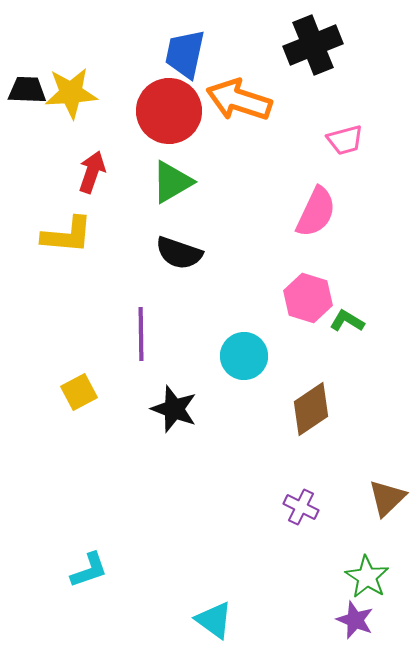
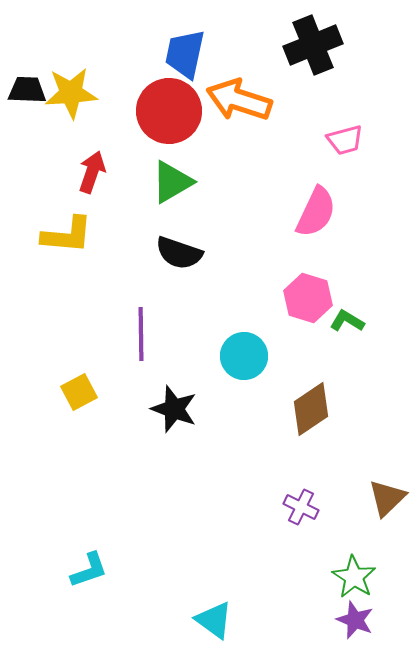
green star: moved 13 px left
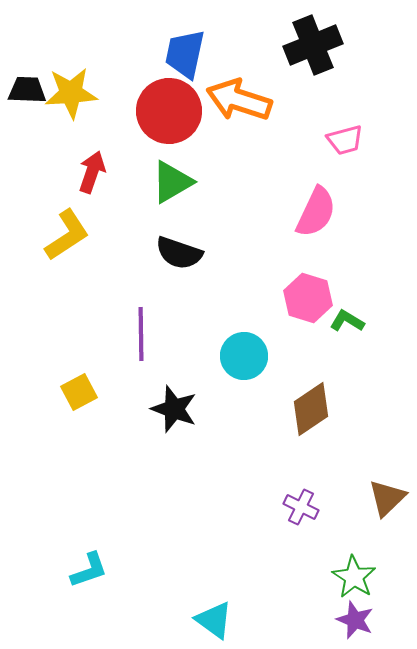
yellow L-shape: rotated 38 degrees counterclockwise
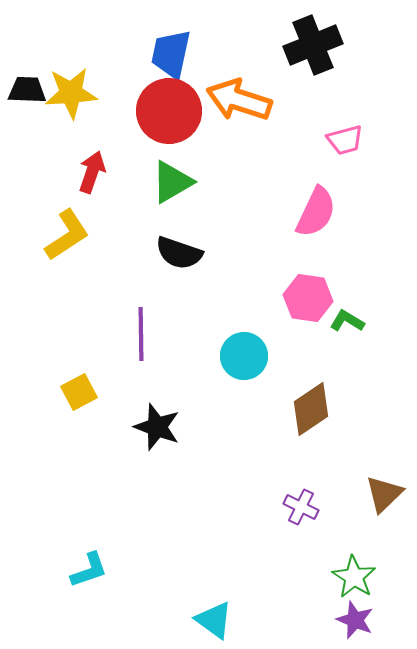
blue trapezoid: moved 14 px left
pink hexagon: rotated 9 degrees counterclockwise
black star: moved 17 px left, 18 px down
brown triangle: moved 3 px left, 4 px up
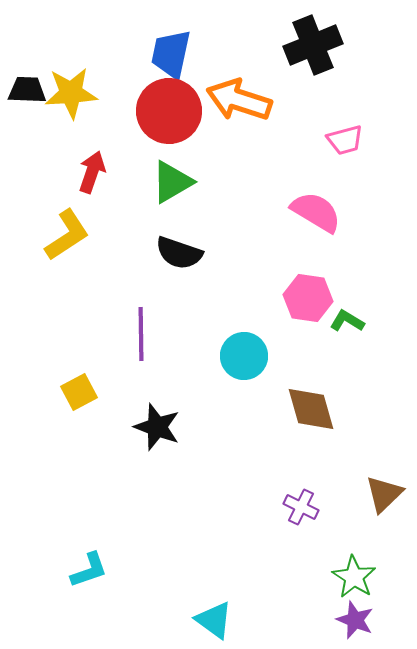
pink semicircle: rotated 84 degrees counterclockwise
brown diamond: rotated 72 degrees counterclockwise
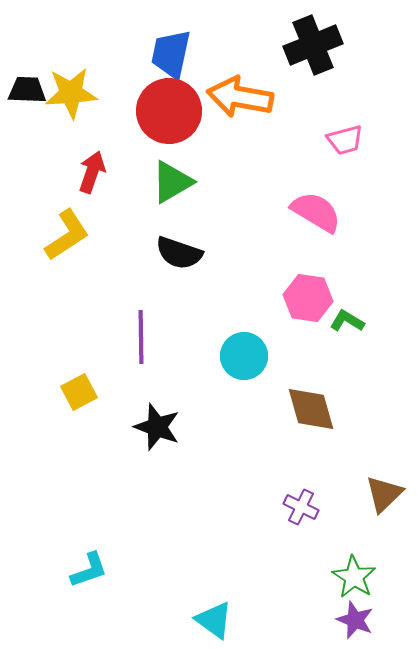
orange arrow: moved 1 px right, 3 px up; rotated 8 degrees counterclockwise
purple line: moved 3 px down
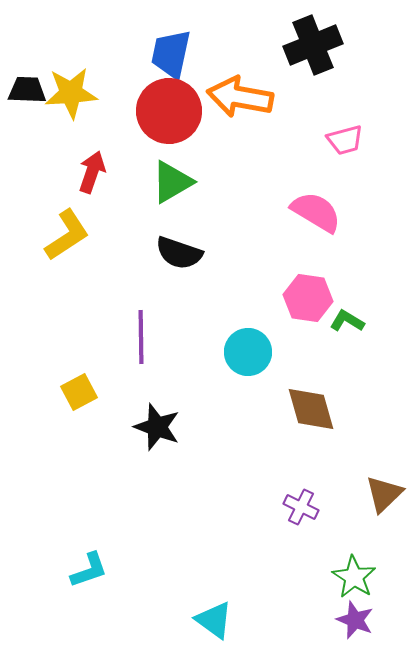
cyan circle: moved 4 px right, 4 px up
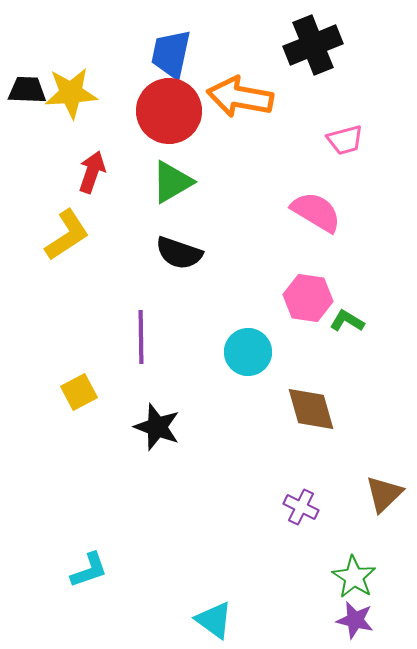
purple star: rotated 9 degrees counterclockwise
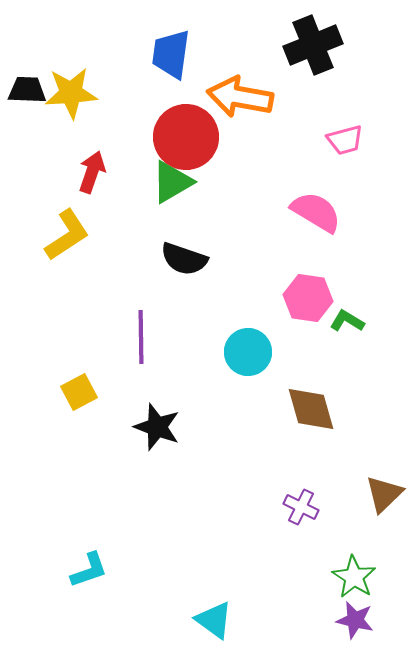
blue trapezoid: rotated 4 degrees counterclockwise
red circle: moved 17 px right, 26 px down
black semicircle: moved 5 px right, 6 px down
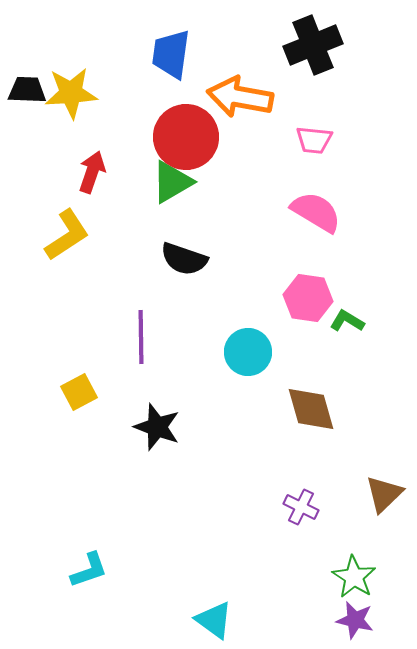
pink trapezoid: moved 31 px left; rotated 21 degrees clockwise
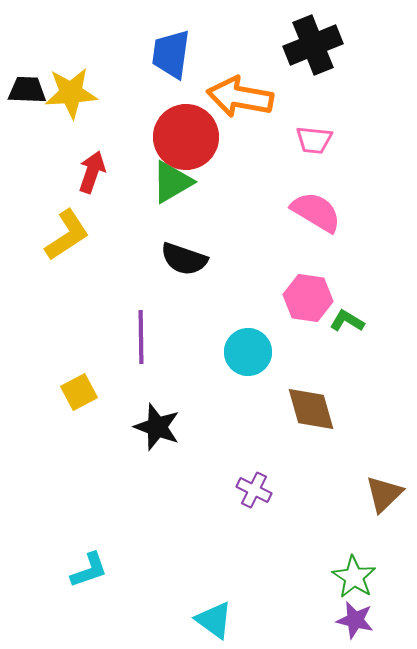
purple cross: moved 47 px left, 17 px up
